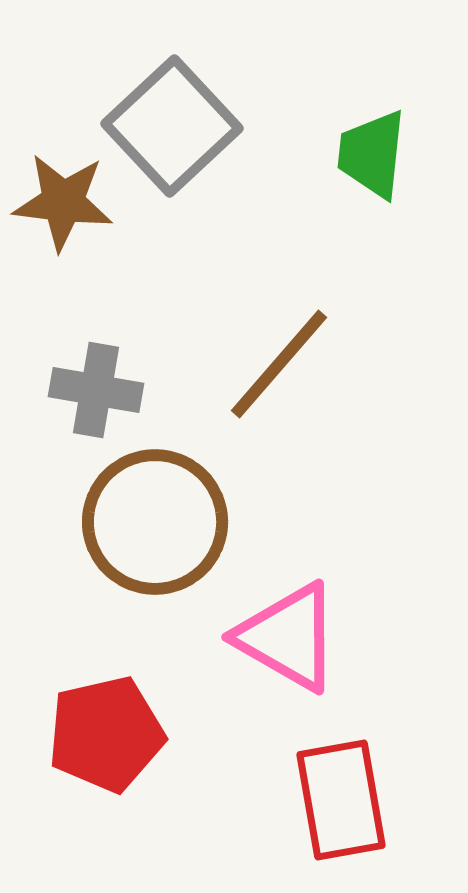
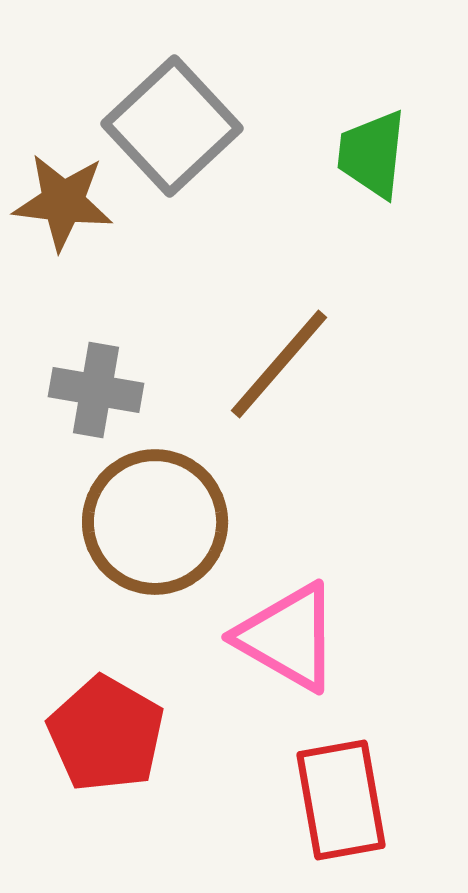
red pentagon: rotated 29 degrees counterclockwise
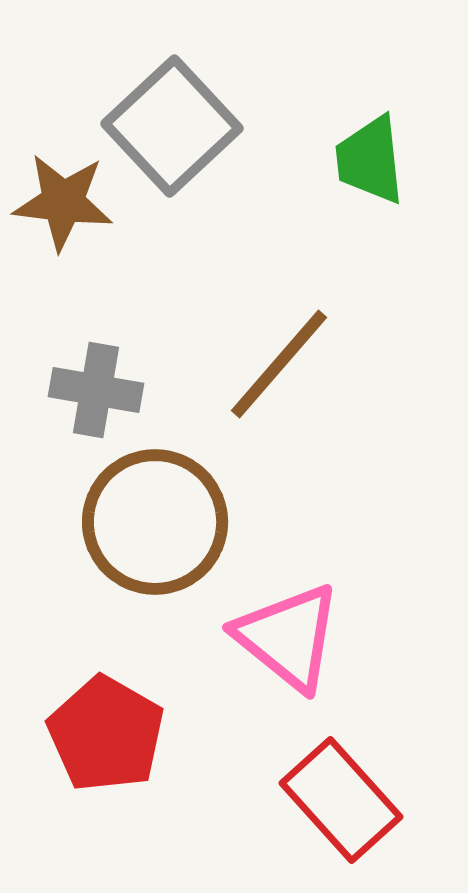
green trapezoid: moved 2 px left, 6 px down; rotated 12 degrees counterclockwise
pink triangle: rotated 9 degrees clockwise
red rectangle: rotated 32 degrees counterclockwise
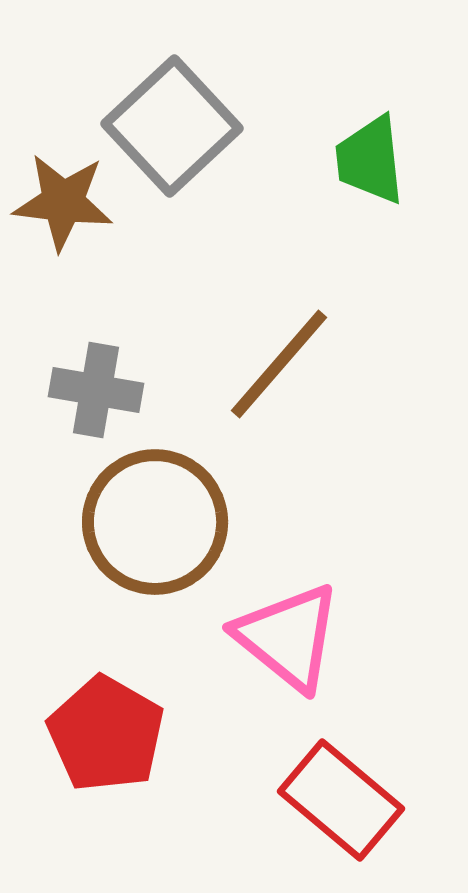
red rectangle: rotated 8 degrees counterclockwise
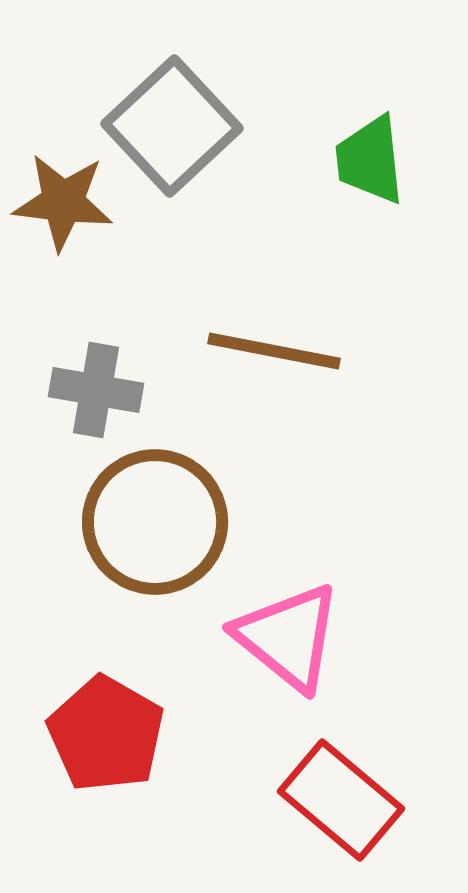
brown line: moved 5 px left, 13 px up; rotated 60 degrees clockwise
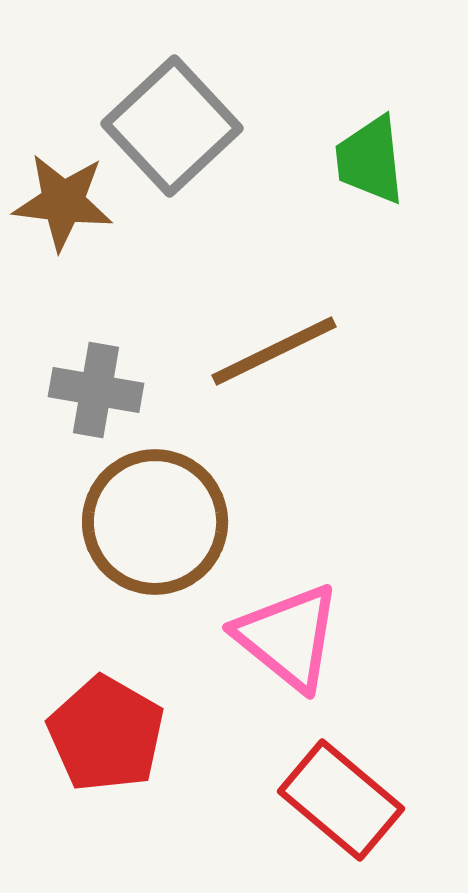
brown line: rotated 37 degrees counterclockwise
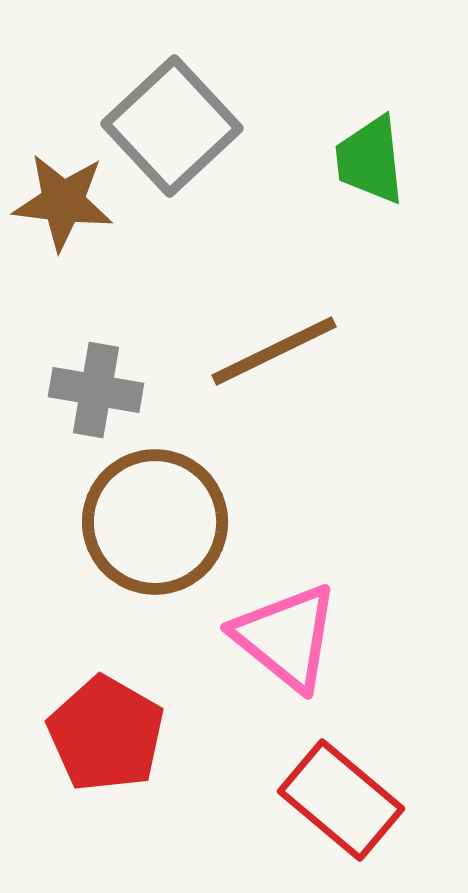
pink triangle: moved 2 px left
